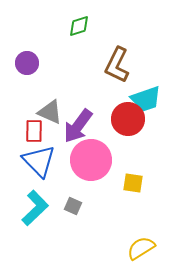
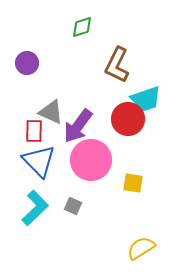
green diamond: moved 3 px right, 1 px down
gray triangle: moved 1 px right
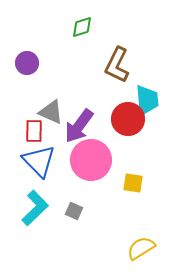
cyan trapezoid: moved 1 px right, 1 px down; rotated 76 degrees counterclockwise
purple arrow: moved 1 px right
gray square: moved 1 px right, 5 px down
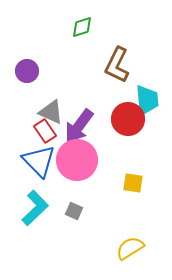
purple circle: moved 8 px down
red rectangle: moved 11 px right; rotated 35 degrees counterclockwise
pink circle: moved 14 px left
yellow semicircle: moved 11 px left
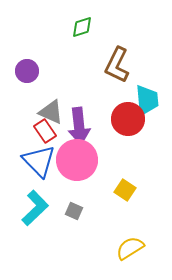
purple arrow: rotated 42 degrees counterclockwise
yellow square: moved 8 px left, 7 px down; rotated 25 degrees clockwise
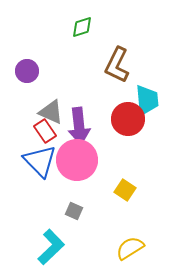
blue triangle: moved 1 px right
cyan L-shape: moved 16 px right, 39 px down
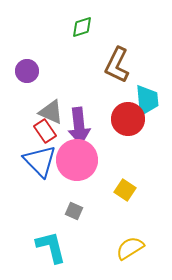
cyan L-shape: rotated 60 degrees counterclockwise
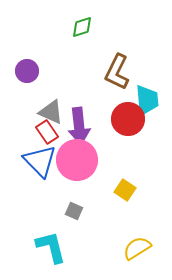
brown L-shape: moved 7 px down
red rectangle: moved 2 px right, 1 px down
yellow semicircle: moved 7 px right
